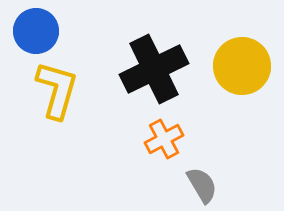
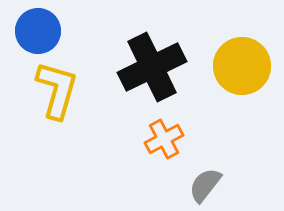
blue circle: moved 2 px right
black cross: moved 2 px left, 2 px up
gray semicircle: moved 3 px right; rotated 111 degrees counterclockwise
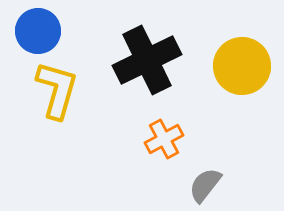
black cross: moved 5 px left, 7 px up
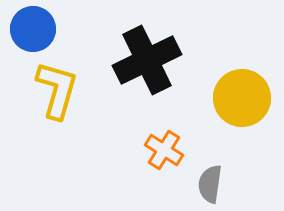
blue circle: moved 5 px left, 2 px up
yellow circle: moved 32 px down
orange cross: moved 11 px down; rotated 30 degrees counterclockwise
gray semicircle: moved 5 px right, 1 px up; rotated 30 degrees counterclockwise
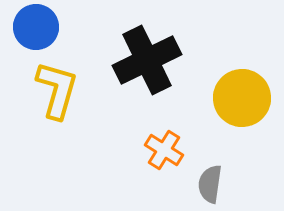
blue circle: moved 3 px right, 2 px up
